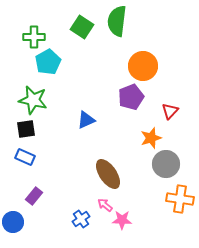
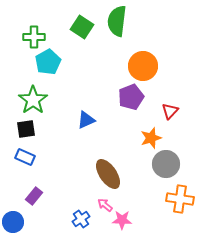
green star: rotated 24 degrees clockwise
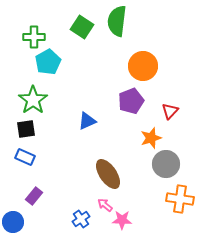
purple pentagon: moved 4 px down
blue triangle: moved 1 px right, 1 px down
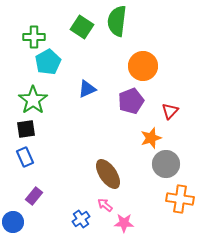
blue triangle: moved 32 px up
blue rectangle: rotated 42 degrees clockwise
pink star: moved 2 px right, 3 px down
